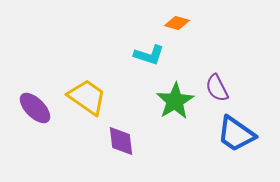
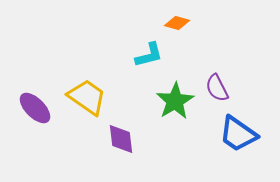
cyan L-shape: rotated 32 degrees counterclockwise
blue trapezoid: moved 2 px right
purple diamond: moved 2 px up
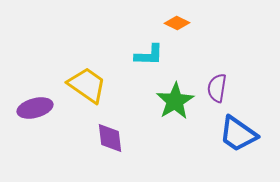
orange diamond: rotated 10 degrees clockwise
cyan L-shape: rotated 16 degrees clockwise
purple semicircle: rotated 36 degrees clockwise
yellow trapezoid: moved 12 px up
purple ellipse: rotated 60 degrees counterclockwise
purple diamond: moved 11 px left, 1 px up
